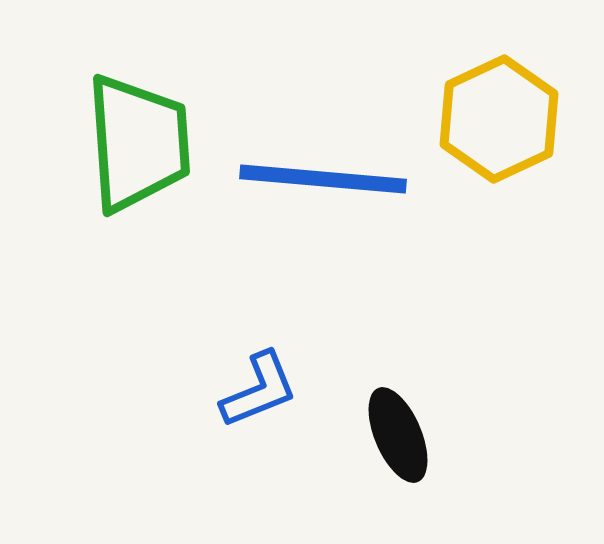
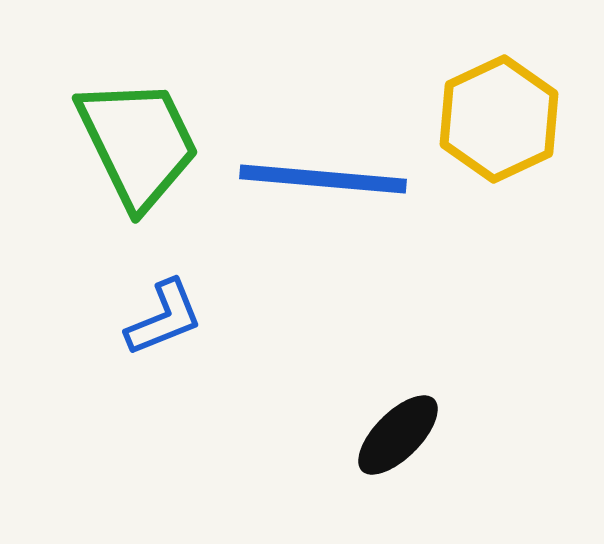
green trapezoid: rotated 22 degrees counterclockwise
blue L-shape: moved 95 px left, 72 px up
black ellipse: rotated 68 degrees clockwise
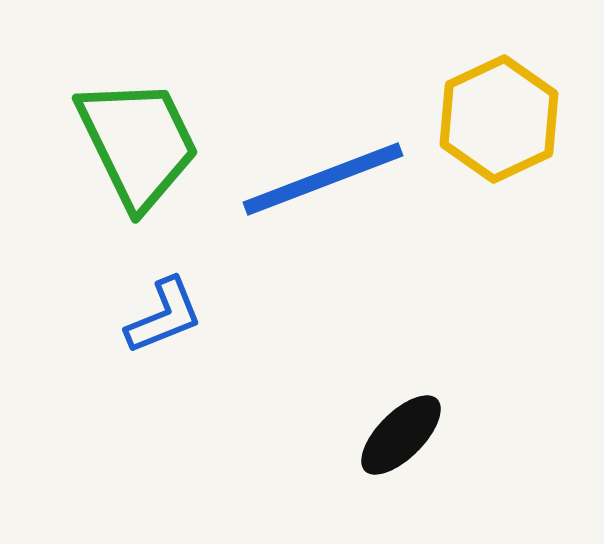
blue line: rotated 26 degrees counterclockwise
blue L-shape: moved 2 px up
black ellipse: moved 3 px right
